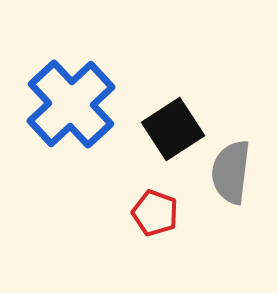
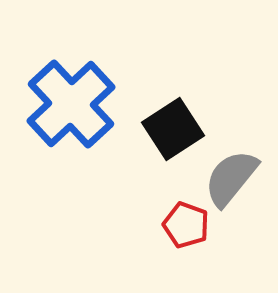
gray semicircle: moved 6 px down; rotated 32 degrees clockwise
red pentagon: moved 31 px right, 12 px down
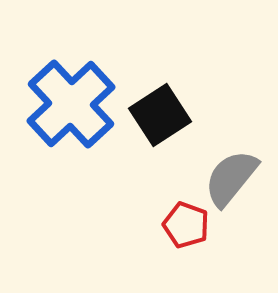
black square: moved 13 px left, 14 px up
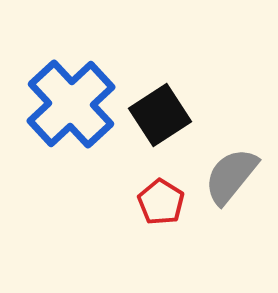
gray semicircle: moved 2 px up
red pentagon: moved 25 px left, 23 px up; rotated 12 degrees clockwise
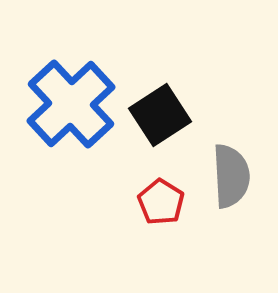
gray semicircle: rotated 138 degrees clockwise
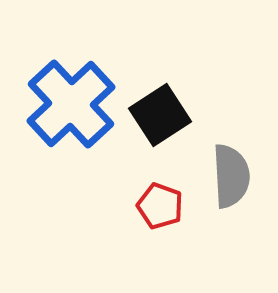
red pentagon: moved 1 px left, 4 px down; rotated 12 degrees counterclockwise
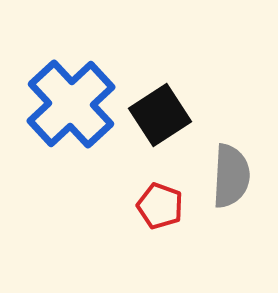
gray semicircle: rotated 6 degrees clockwise
